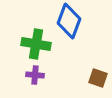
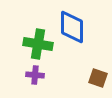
blue diamond: moved 3 px right, 6 px down; rotated 20 degrees counterclockwise
green cross: moved 2 px right
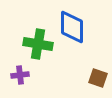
purple cross: moved 15 px left; rotated 12 degrees counterclockwise
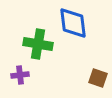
blue diamond: moved 1 px right, 4 px up; rotated 8 degrees counterclockwise
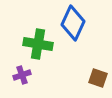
blue diamond: rotated 32 degrees clockwise
purple cross: moved 2 px right; rotated 12 degrees counterclockwise
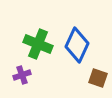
blue diamond: moved 4 px right, 22 px down
green cross: rotated 12 degrees clockwise
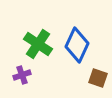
green cross: rotated 12 degrees clockwise
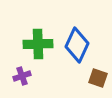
green cross: rotated 36 degrees counterclockwise
purple cross: moved 1 px down
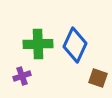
blue diamond: moved 2 px left
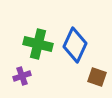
green cross: rotated 16 degrees clockwise
brown square: moved 1 px left, 1 px up
